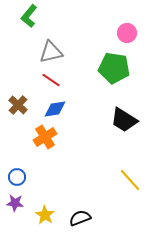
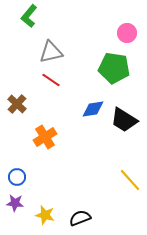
brown cross: moved 1 px left, 1 px up
blue diamond: moved 38 px right
yellow star: rotated 18 degrees counterclockwise
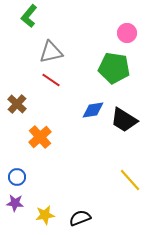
blue diamond: moved 1 px down
orange cross: moved 5 px left; rotated 10 degrees counterclockwise
yellow star: rotated 24 degrees counterclockwise
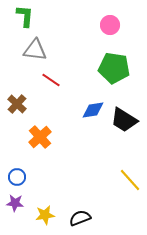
green L-shape: moved 4 px left; rotated 145 degrees clockwise
pink circle: moved 17 px left, 8 px up
gray triangle: moved 16 px left, 2 px up; rotated 20 degrees clockwise
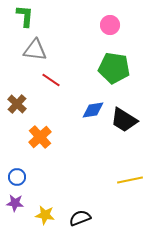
yellow line: rotated 60 degrees counterclockwise
yellow star: rotated 18 degrees clockwise
